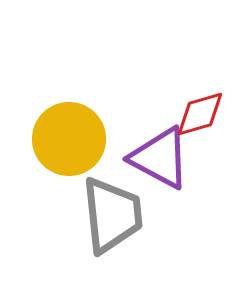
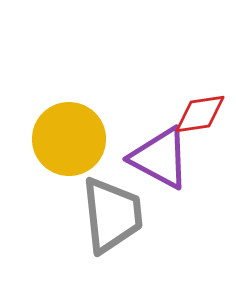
red diamond: rotated 8 degrees clockwise
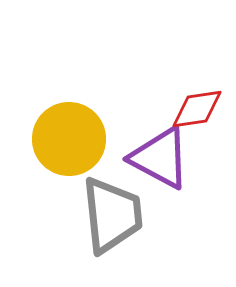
red diamond: moved 3 px left, 5 px up
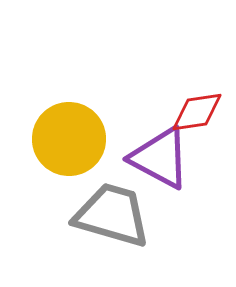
red diamond: moved 3 px down
gray trapezoid: rotated 68 degrees counterclockwise
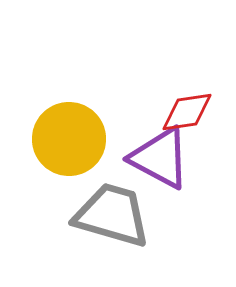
red diamond: moved 10 px left
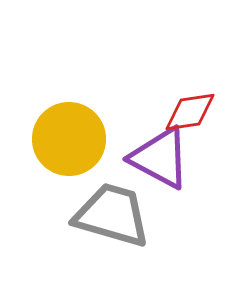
red diamond: moved 3 px right
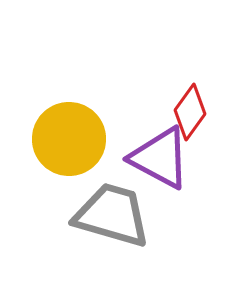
red diamond: rotated 46 degrees counterclockwise
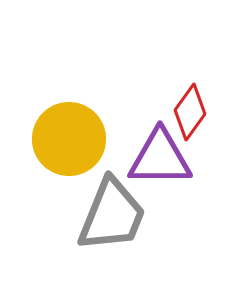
purple triangle: rotated 28 degrees counterclockwise
gray trapezoid: rotated 96 degrees clockwise
